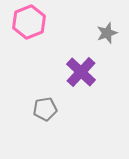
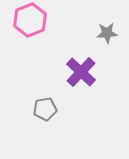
pink hexagon: moved 1 px right, 2 px up
gray star: rotated 15 degrees clockwise
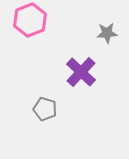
gray pentagon: rotated 25 degrees clockwise
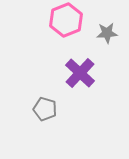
pink hexagon: moved 36 px right
purple cross: moved 1 px left, 1 px down
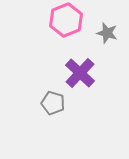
gray star: rotated 20 degrees clockwise
gray pentagon: moved 8 px right, 6 px up
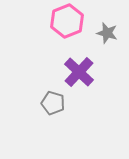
pink hexagon: moved 1 px right, 1 px down
purple cross: moved 1 px left, 1 px up
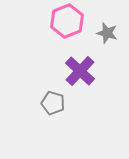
purple cross: moved 1 px right, 1 px up
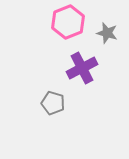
pink hexagon: moved 1 px right, 1 px down
purple cross: moved 2 px right, 3 px up; rotated 20 degrees clockwise
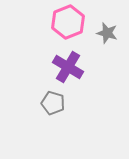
purple cross: moved 14 px left, 1 px up; rotated 32 degrees counterclockwise
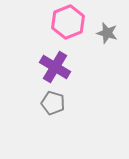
purple cross: moved 13 px left
